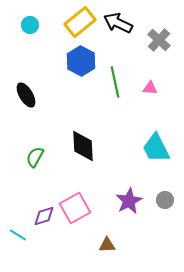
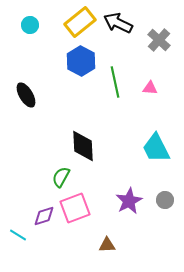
green semicircle: moved 26 px right, 20 px down
pink square: rotated 8 degrees clockwise
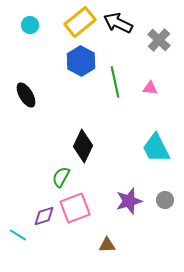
black diamond: rotated 28 degrees clockwise
purple star: rotated 12 degrees clockwise
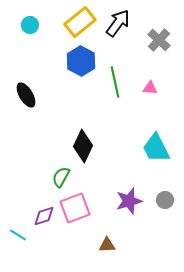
black arrow: rotated 100 degrees clockwise
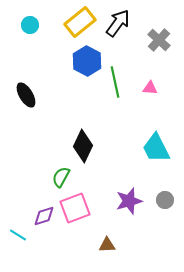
blue hexagon: moved 6 px right
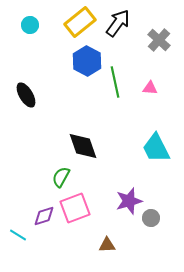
black diamond: rotated 44 degrees counterclockwise
gray circle: moved 14 px left, 18 px down
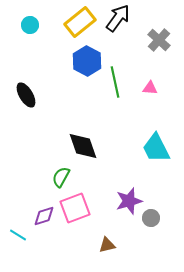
black arrow: moved 5 px up
brown triangle: rotated 12 degrees counterclockwise
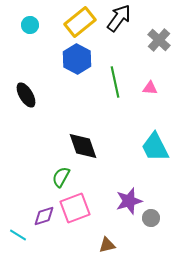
black arrow: moved 1 px right
blue hexagon: moved 10 px left, 2 px up
cyan trapezoid: moved 1 px left, 1 px up
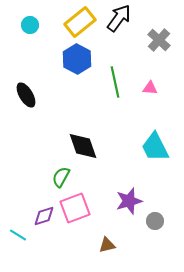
gray circle: moved 4 px right, 3 px down
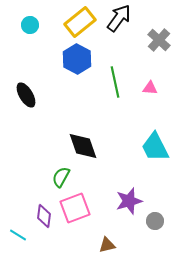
purple diamond: rotated 65 degrees counterclockwise
